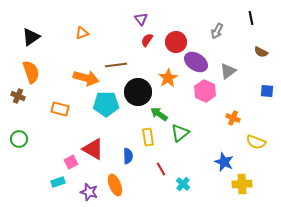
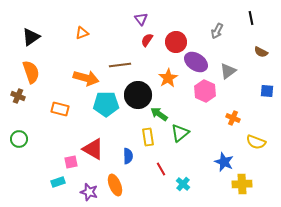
brown line: moved 4 px right
black circle: moved 3 px down
pink square: rotated 16 degrees clockwise
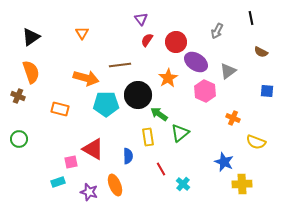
orange triangle: rotated 40 degrees counterclockwise
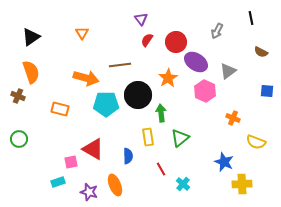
green arrow: moved 2 px right, 1 px up; rotated 48 degrees clockwise
green triangle: moved 5 px down
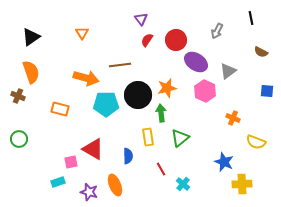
red circle: moved 2 px up
orange star: moved 1 px left, 10 px down; rotated 18 degrees clockwise
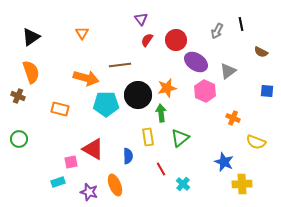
black line: moved 10 px left, 6 px down
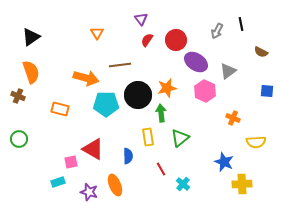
orange triangle: moved 15 px right
yellow semicircle: rotated 24 degrees counterclockwise
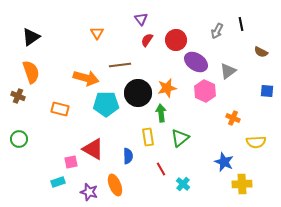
black circle: moved 2 px up
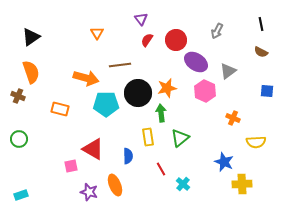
black line: moved 20 px right
pink square: moved 4 px down
cyan rectangle: moved 37 px left, 13 px down
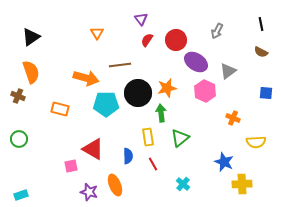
blue square: moved 1 px left, 2 px down
red line: moved 8 px left, 5 px up
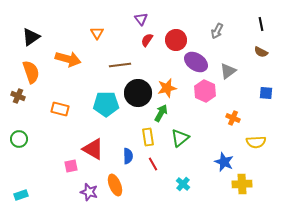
orange arrow: moved 18 px left, 19 px up
green arrow: rotated 36 degrees clockwise
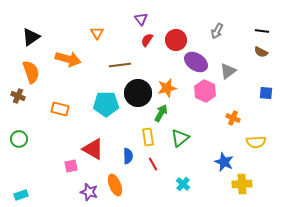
black line: moved 1 px right, 7 px down; rotated 72 degrees counterclockwise
